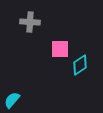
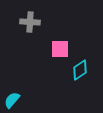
cyan diamond: moved 5 px down
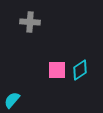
pink square: moved 3 px left, 21 px down
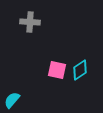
pink square: rotated 12 degrees clockwise
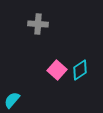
gray cross: moved 8 px right, 2 px down
pink square: rotated 30 degrees clockwise
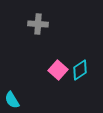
pink square: moved 1 px right
cyan semicircle: rotated 72 degrees counterclockwise
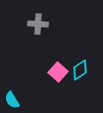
pink square: moved 2 px down
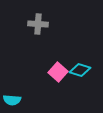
cyan diamond: rotated 50 degrees clockwise
cyan semicircle: rotated 54 degrees counterclockwise
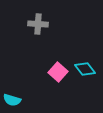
cyan diamond: moved 5 px right, 1 px up; rotated 35 degrees clockwise
cyan semicircle: rotated 12 degrees clockwise
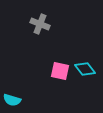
gray cross: moved 2 px right; rotated 18 degrees clockwise
pink square: moved 2 px right, 1 px up; rotated 30 degrees counterclockwise
